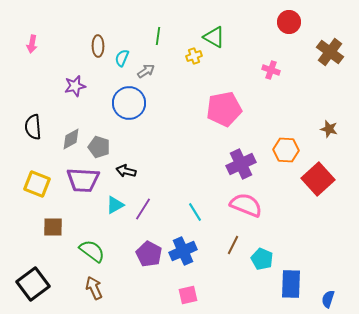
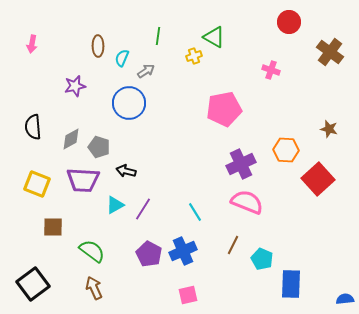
pink semicircle: moved 1 px right, 3 px up
blue semicircle: moved 17 px right; rotated 66 degrees clockwise
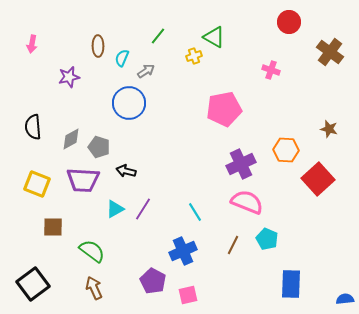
green line: rotated 30 degrees clockwise
purple star: moved 6 px left, 9 px up
cyan triangle: moved 4 px down
purple pentagon: moved 4 px right, 27 px down
cyan pentagon: moved 5 px right, 20 px up
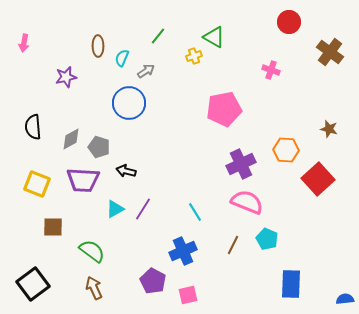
pink arrow: moved 8 px left, 1 px up
purple star: moved 3 px left
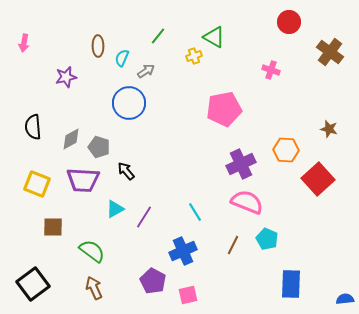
black arrow: rotated 36 degrees clockwise
purple line: moved 1 px right, 8 px down
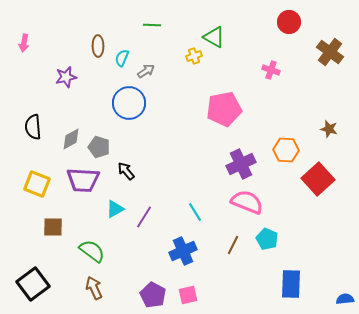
green line: moved 6 px left, 11 px up; rotated 54 degrees clockwise
purple pentagon: moved 14 px down
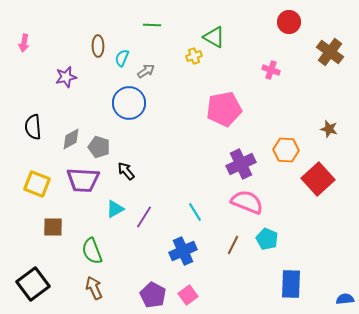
green semicircle: rotated 148 degrees counterclockwise
pink square: rotated 24 degrees counterclockwise
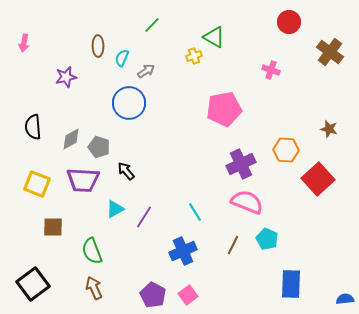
green line: rotated 48 degrees counterclockwise
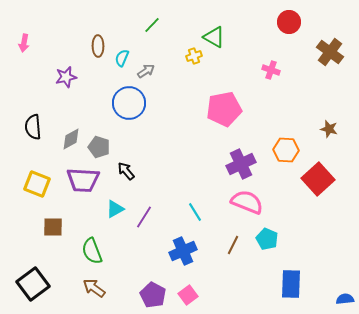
brown arrow: rotated 30 degrees counterclockwise
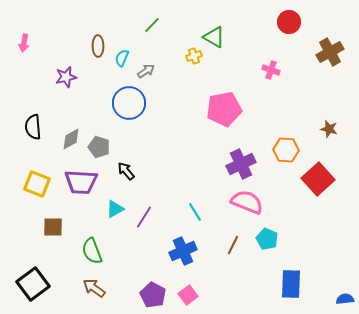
brown cross: rotated 24 degrees clockwise
purple trapezoid: moved 2 px left, 2 px down
